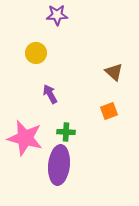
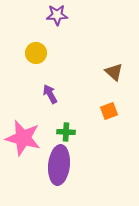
pink star: moved 2 px left
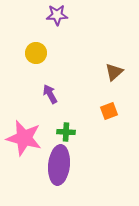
brown triangle: rotated 36 degrees clockwise
pink star: moved 1 px right
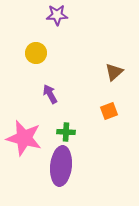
purple ellipse: moved 2 px right, 1 px down
